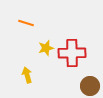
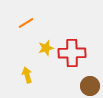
orange line: rotated 49 degrees counterclockwise
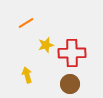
yellow star: moved 3 px up
brown circle: moved 20 px left, 2 px up
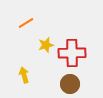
yellow arrow: moved 3 px left
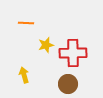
orange line: rotated 35 degrees clockwise
red cross: moved 1 px right
brown circle: moved 2 px left
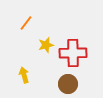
orange line: rotated 56 degrees counterclockwise
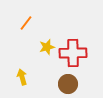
yellow star: moved 1 px right, 2 px down
yellow arrow: moved 2 px left, 2 px down
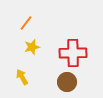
yellow star: moved 15 px left
yellow arrow: rotated 14 degrees counterclockwise
brown circle: moved 1 px left, 2 px up
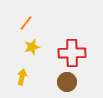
red cross: moved 1 px left
yellow arrow: rotated 42 degrees clockwise
